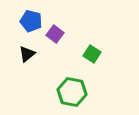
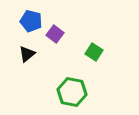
green square: moved 2 px right, 2 px up
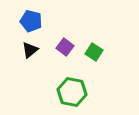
purple square: moved 10 px right, 13 px down
black triangle: moved 3 px right, 4 px up
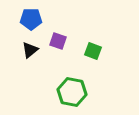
blue pentagon: moved 2 px up; rotated 15 degrees counterclockwise
purple square: moved 7 px left, 6 px up; rotated 18 degrees counterclockwise
green square: moved 1 px left, 1 px up; rotated 12 degrees counterclockwise
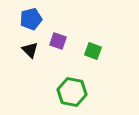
blue pentagon: rotated 15 degrees counterclockwise
black triangle: rotated 36 degrees counterclockwise
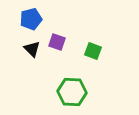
purple square: moved 1 px left, 1 px down
black triangle: moved 2 px right, 1 px up
green hexagon: rotated 8 degrees counterclockwise
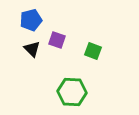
blue pentagon: moved 1 px down
purple square: moved 2 px up
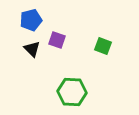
green square: moved 10 px right, 5 px up
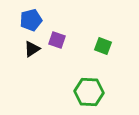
black triangle: rotated 42 degrees clockwise
green hexagon: moved 17 px right
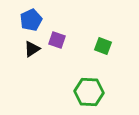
blue pentagon: rotated 10 degrees counterclockwise
